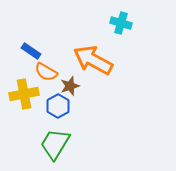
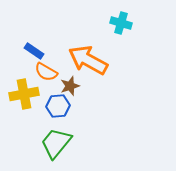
blue rectangle: moved 3 px right
orange arrow: moved 5 px left
blue hexagon: rotated 25 degrees clockwise
green trapezoid: moved 1 px right, 1 px up; rotated 8 degrees clockwise
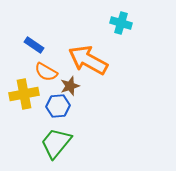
blue rectangle: moved 6 px up
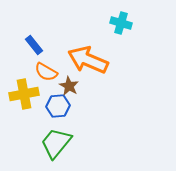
blue rectangle: rotated 18 degrees clockwise
orange arrow: rotated 6 degrees counterclockwise
brown star: moved 1 px left; rotated 24 degrees counterclockwise
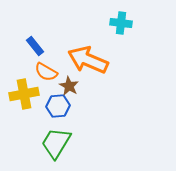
cyan cross: rotated 10 degrees counterclockwise
blue rectangle: moved 1 px right, 1 px down
green trapezoid: rotated 8 degrees counterclockwise
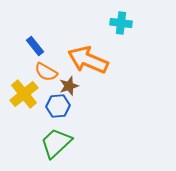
brown star: rotated 24 degrees clockwise
yellow cross: rotated 28 degrees counterclockwise
green trapezoid: rotated 16 degrees clockwise
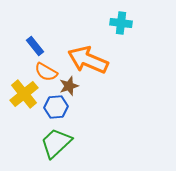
blue hexagon: moved 2 px left, 1 px down
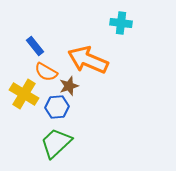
yellow cross: rotated 20 degrees counterclockwise
blue hexagon: moved 1 px right
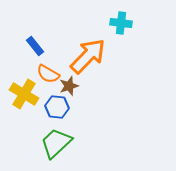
orange arrow: moved 4 px up; rotated 111 degrees clockwise
orange semicircle: moved 2 px right, 2 px down
blue hexagon: rotated 10 degrees clockwise
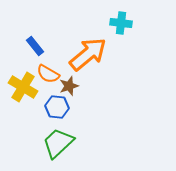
orange arrow: moved 2 px up; rotated 6 degrees clockwise
yellow cross: moved 1 px left, 7 px up
green trapezoid: moved 2 px right
